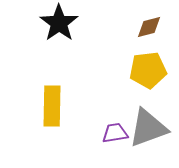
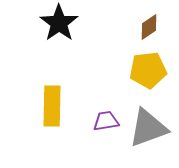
brown diamond: rotated 20 degrees counterclockwise
purple trapezoid: moved 9 px left, 12 px up
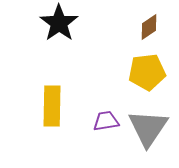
yellow pentagon: moved 1 px left, 2 px down
gray triangle: rotated 36 degrees counterclockwise
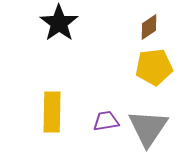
yellow pentagon: moved 7 px right, 5 px up
yellow rectangle: moved 6 px down
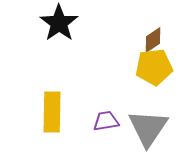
brown diamond: moved 4 px right, 13 px down
